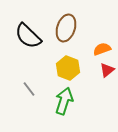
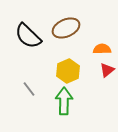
brown ellipse: rotated 48 degrees clockwise
orange semicircle: rotated 18 degrees clockwise
yellow hexagon: moved 3 px down; rotated 15 degrees clockwise
green arrow: rotated 16 degrees counterclockwise
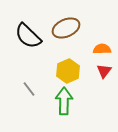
red triangle: moved 3 px left, 1 px down; rotated 14 degrees counterclockwise
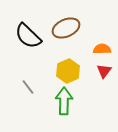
gray line: moved 1 px left, 2 px up
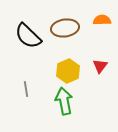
brown ellipse: moved 1 px left; rotated 16 degrees clockwise
orange semicircle: moved 29 px up
red triangle: moved 4 px left, 5 px up
gray line: moved 2 px left, 2 px down; rotated 28 degrees clockwise
green arrow: rotated 12 degrees counterclockwise
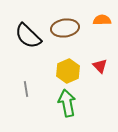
red triangle: rotated 21 degrees counterclockwise
green arrow: moved 3 px right, 2 px down
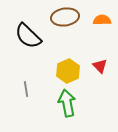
brown ellipse: moved 11 px up
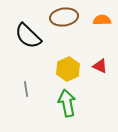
brown ellipse: moved 1 px left
red triangle: rotated 21 degrees counterclockwise
yellow hexagon: moved 2 px up
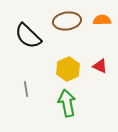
brown ellipse: moved 3 px right, 4 px down
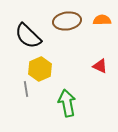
yellow hexagon: moved 28 px left
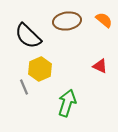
orange semicircle: moved 2 px right; rotated 42 degrees clockwise
gray line: moved 2 px left, 2 px up; rotated 14 degrees counterclockwise
green arrow: rotated 28 degrees clockwise
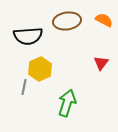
orange semicircle: rotated 12 degrees counterclockwise
black semicircle: rotated 48 degrees counterclockwise
red triangle: moved 1 px right, 3 px up; rotated 42 degrees clockwise
gray line: rotated 35 degrees clockwise
